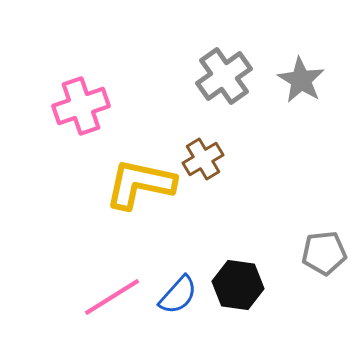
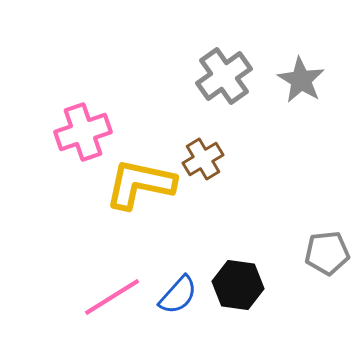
pink cross: moved 2 px right, 26 px down
gray pentagon: moved 3 px right
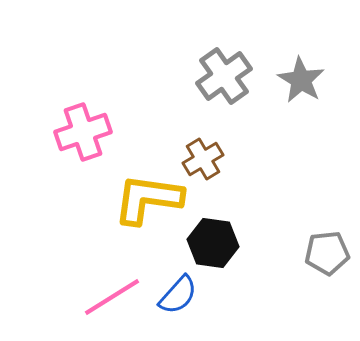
yellow L-shape: moved 8 px right, 15 px down; rotated 4 degrees counterclockwise
black hexagon: moved 25 px left, 42 px up
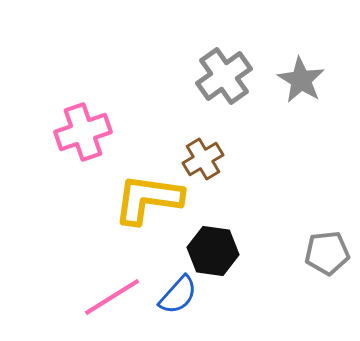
black hexagon: moved 8 px down
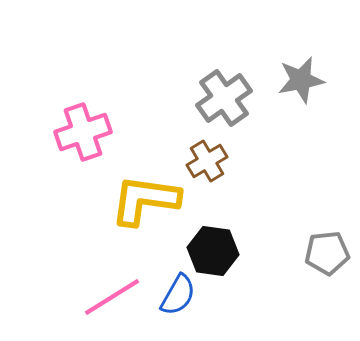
gray cross: moved 22 px down
gray star: rotated 30 degrees clockwise
brown cross: moved 4 px right, 2 px down
yellow L-shape: moved 3 px left, 1 px down
blue semicircle: rotated 12 degrees counterclockwise
